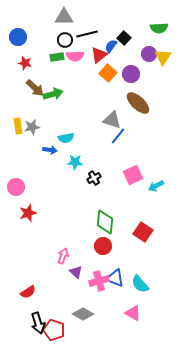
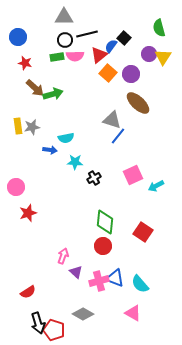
green semicircle at (159, 28): rotated 78 degrees clockwise
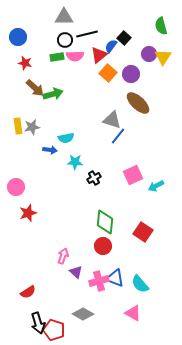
green semicircle at (159, 28): moved 2 px right, 2 px up
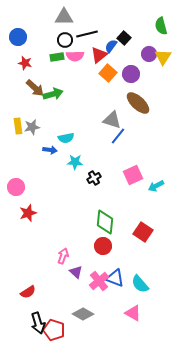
pink cross at (99, 281): rotated 24 degrees counterclockwise
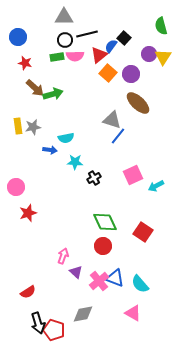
gray star at (32, 127): moved 1 px right
green diamond at (105, 222): rotated 30 degrees counterclockwise
gray diamond at (83, 314): rotated 40 degrees counterclockwise
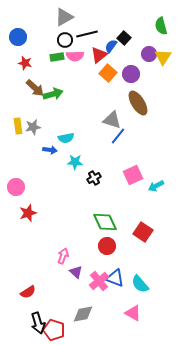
gray triangle at (64, 17): rotated 30 degrees counterclockwise
brown ellipse at (138, 103): rotated 15 degrees clockwise
red circle at (103, 246): moved 4 px right
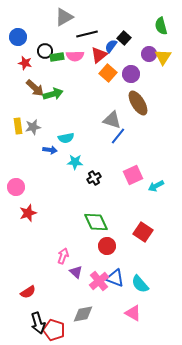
black circle at (65, 40): moved 20 px left, 11 px down
green diamond at (105, 222): moved 9 px left
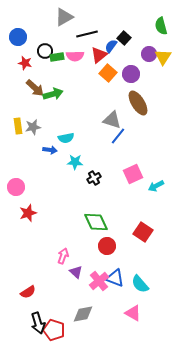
pink square at (133, 175): moved 1 px up
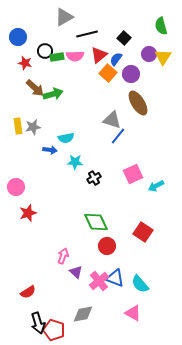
blue semicircle at (111, 46): moved 5 px right, 13 px down
